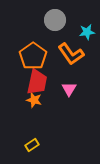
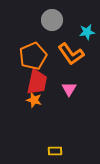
gray circle: moved 3 px left
orange pentagon: rotated 12 degrees clockwise
yellow rectangle: moved 23 px right, 6 px down; rotated 32 degrees clockwise
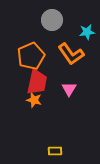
orange pentagon: moved 2 px left
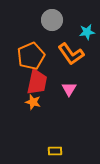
orange star: moved 1 px left, 2 px down
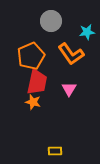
gray circle: moved 1 px left, 1 px down
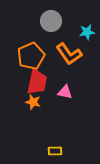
orange L-shape: moved 2 px left
pink triangle: moved 4 px left, 3 px down; rotated 49 degrees counterclockwise
